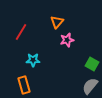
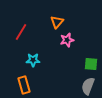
green square: moved 1 px left; rotated 24 degrees counterclockwise
gray semicircle: moved 2 px left; rotated 18 degrees counterclockwise
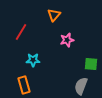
orange triangle: moved 3 px left, 7 px up
gray semicircle: moved 7 px left
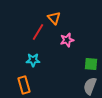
orange triangle: moved 3 px down; rotated 24 degrees counterclockwise
red line: moved 17 px right
gray semicircle: moved 9 px right
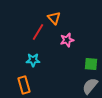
gray semicircle: rotated 18 degrees clockwise
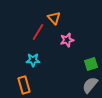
green square: rotated 24 degrees counterclockwise
gray semicircle: moved 1 px up
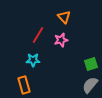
orange triangle: moved 10 px right, 1 px up
red line: moved 3 px down
pink star: moved 6 px left
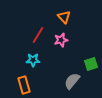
gray semicircle: moved 18 px left, 4 px up
